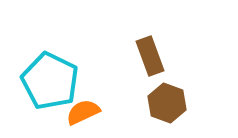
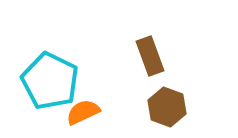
brown hexagon: moved 4 px down
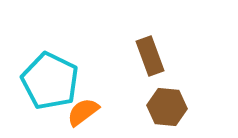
brown hexagon: rotated 15 degrees counterclockwise
orange semicircle: rotated 12 degrees counterclockwise
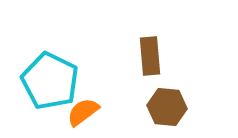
brown rectangle: rotated 15 degrees clockwise
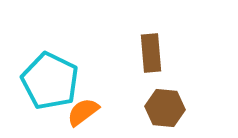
brown rectangle: moved 1 px right, 3 px up
brown hexagon: moved 2 px left, 1 px down
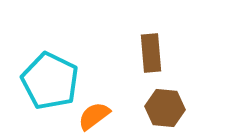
orange semicircle: moved 11 px right, 4 px down
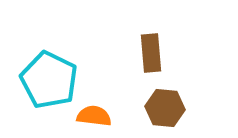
cyan pentagon: moved 1 px left, 1 px up
orange semicircle: rotated 44 degrees clockwise
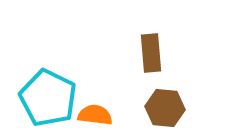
cyan pentagon: moved 1 px left, 18 px down
orange semicircle: moved 1 px right, 1 px up
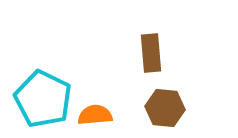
cyan pentagon: moved 5 px left, 1 px down
orange semicircle: rotated 12 degrees counterclockwise
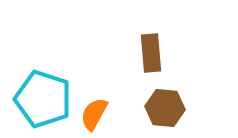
cyan pentagon: rotated 8 degrees counterclockwise
orange semicircle: moved 1 px left, 1 px up; rotated 56 degrees counterclockwise
